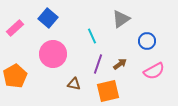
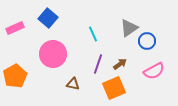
gray triangle: moved 8 px right, 9 px down
pink rectangle: rotated 18 degrees clockwise
cyan line: moved 1 px right, 2 px up
brown triangle: moved 1 px left
orange square: moved 6 px right, 3 px up; rotated 10 degrees counterclockwise
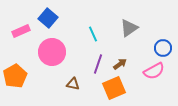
pink rectangle: moved 6 px right, 3 px down
blue circle: moved 16 px right, 7 px down
pink circle: moved 1 px left, 2 px up
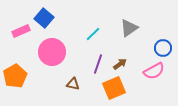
blue square: moved 4 px left
cyan line: rotated 70 degrees clockwise
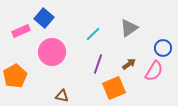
brown arrow: moved 9 px right
pink semicircle: rotated 30 degrees counterclockwise
brown triangle: moved 11 px left, 12 px down
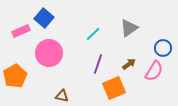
pink circle: moved 3 px left, 1 px down
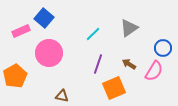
brown arrow: rotated 112 degrees counterclockwise
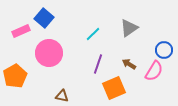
blue circle: moved 1 px right, 2 px down
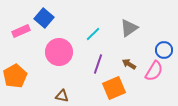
pink circle: moved 10 px right, 1 px up
